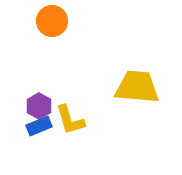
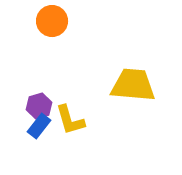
yellow trapezoid: moved 4 px left, 2 px up
purple hexagon: rotated 15 degrees clockwise
blue rectangle: rotated 30 degrees counterclockwise
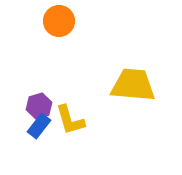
orange circle: moved 7 px right
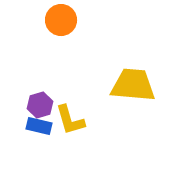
orange circle: moved 2 px right, 1 px up
purple hexagon: moved 1 px right, 1 px up
blue rectangle: rotated 65 degrees clockwise
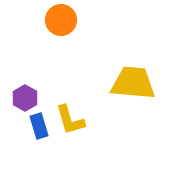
yellow trapezoid: moved 2 px up
purple hexagon: moved 15 px left, 7 px up; rotated 15 degrees counterclockwise
blue rectangle: rotated 60 degrees clockwise
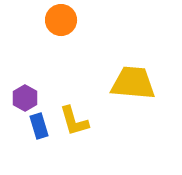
yellow L-shape: moved 4 px right, 1 px down
